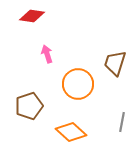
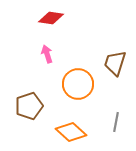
red diamond: moved 19 px right, 2 px down
gray line: moved 6 px left
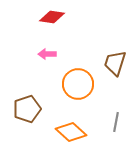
red diamond: moved 1 px right, 1 px up
pink arrow: rotated 72 degrees counterclockwise
brown pentagon: moved 2 px left, 3 px down
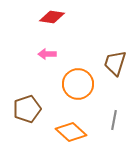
gray line: moved 2 px left, 2 px up
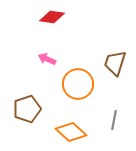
pink arrow: moved 5 px down; rotated 24 degrees clockwise
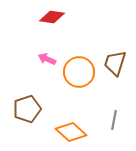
orange circle: moved 1 px right, 12 px up
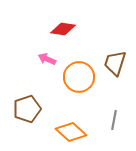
red diamond: moved 11 px right, 12 px down
orange circle: moved 5 px down
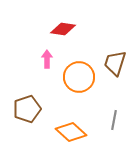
pink arrow: rotated 66 degrees clockwise
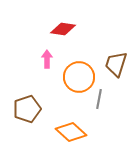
brown trapezoid: moved 1 px right, 1 px down
gray line: moved 15 px left, 21 px up
